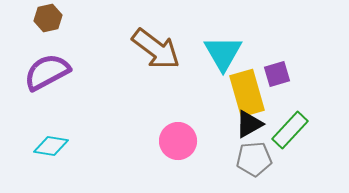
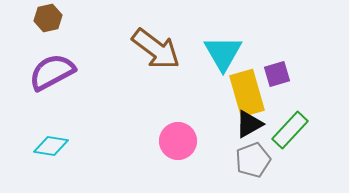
purple semicircle: moved 5 px right
gray pentagon: moved 1 px left, 1 px down; rotated 16 degrees counterclockwise
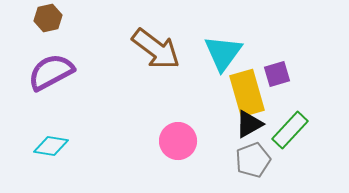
cyan triangle: rotated 6 degrees clockwise
purple semicircle: moved 1 px left
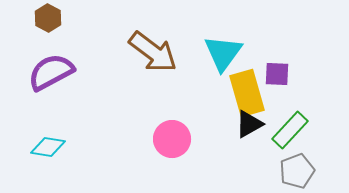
brown hexagon: rotated 20 degrees counterclockwise
brown arrow: moved 3 px left, 3 px down
purple square: rotated 20 degrees clockwise
pink circle: moved 6 px left, 2 px up
cyan diamond: moved 3 px left, 1 px down
gray pentagon: moved 44 px right, 11 px down
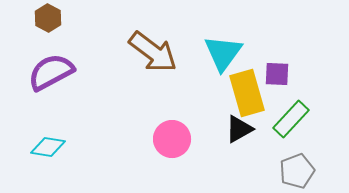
black triangle: moved 10 px left, 5 px down
green rectangle: moved 1 px right, 11 px up
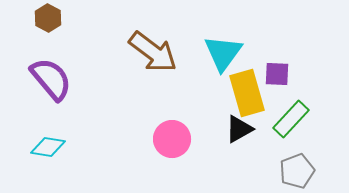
purple semicircle: moved 7 px down; rotated 78 degrees clockwise
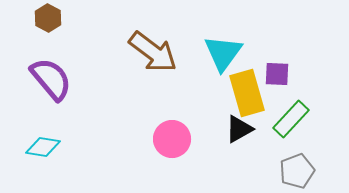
cyan diamond: moved 5 px left
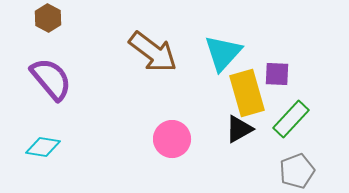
cyan triangle: rotated 6 degrees clockwise
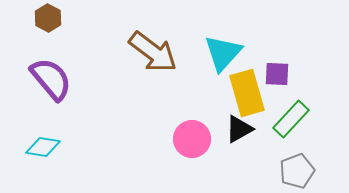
pink circle: moved 20 px right
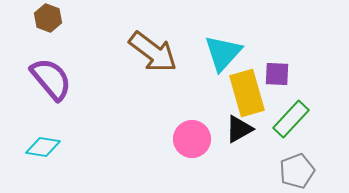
brown hexagon: rotated 8 degrees counterclockwise
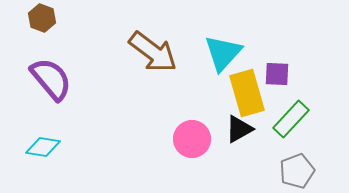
brown hexagon: moved 6 px left
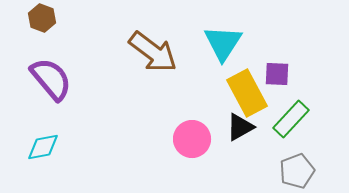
cyan triangle: moved 10 px up; rotated 9 degrees counterclockwise
yellow rectangle: rotated 12 degrees counterclockwise
black triangle: moved 1 px right, 2 px up
cyan diamond: rotated 20 degrees counterclockwise
